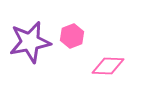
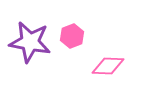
purple star: rotated 21 degrees clockwise
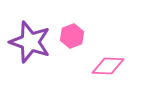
purple star: rotated 9 degrees clockwise
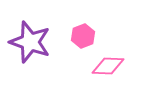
pink hexagon: moved 11 px right
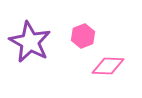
purple star: rotated 9 degrees clockwise
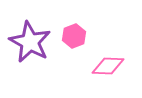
pink hexagon: moved 9 px left
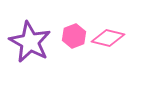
pink diamond: moved 28 px up; rotated 12 degrees clockwise
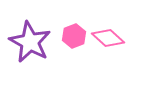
pink diamond: rotated 28 degrees clockwise
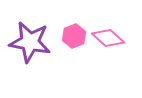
purple star: rotated 18 degrees counterclockwise
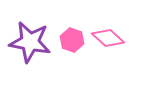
pink hexagon: moved 2 px left, 4 px down; rotated 20 degrees counterclockwise
